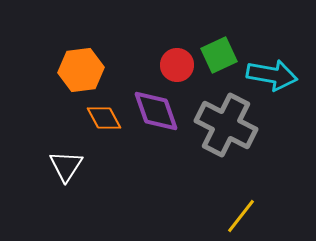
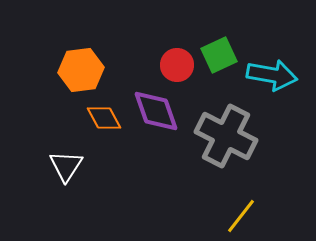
gray cross: moved 11 px down
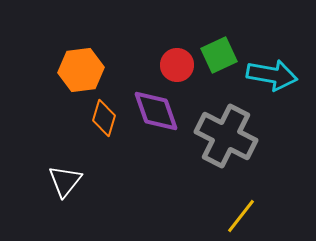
orange diamond: rotated 45 degrees clockwise
white triangle: moved 1 px left, 15 px down; rotated 6 degrees clockwise
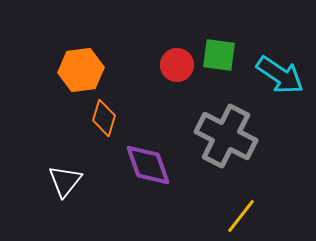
green square: rotated 33 degrees clockwise
cyan arrow: moved 8 px right; rotated 24 degrees clockwise
purple diamond: moved 8 px left, 54 px down
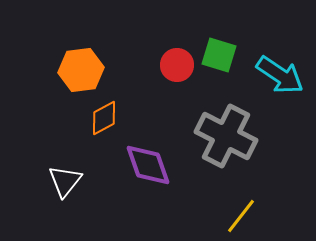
green square: rotated 9 degrees clockwise
orange diamond: rotated 45 degrees clockwise
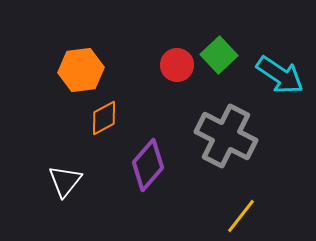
green square: rotated 30 degrees clockwise
purple diamond: rotated 60 degrees clockwise
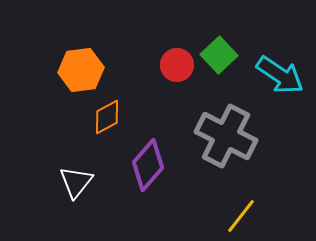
orange diamond: moved 3 px right, 1 px up
white triangle: moved 11 px right, 1 px down
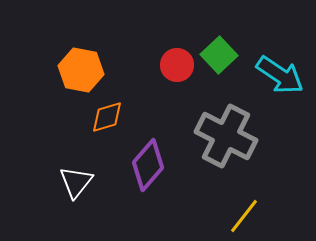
orange hexagon: rotated 18 degrees clockwise
orange diamond: rotated 12 degrees clockwise
yellow line: moved 3 px right
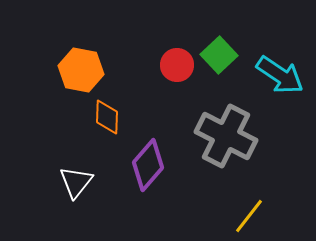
orange diamond: rotated 72 degrees counterclockwise
yellow line: moved 5 px right
